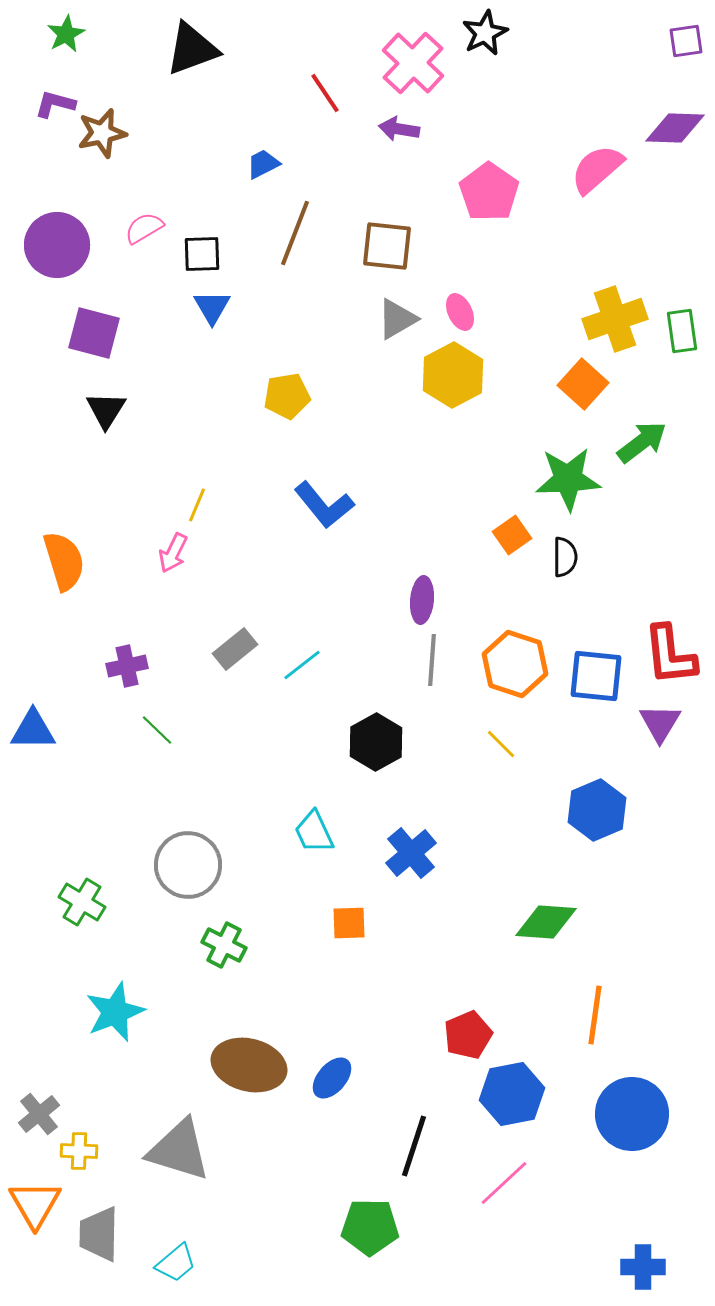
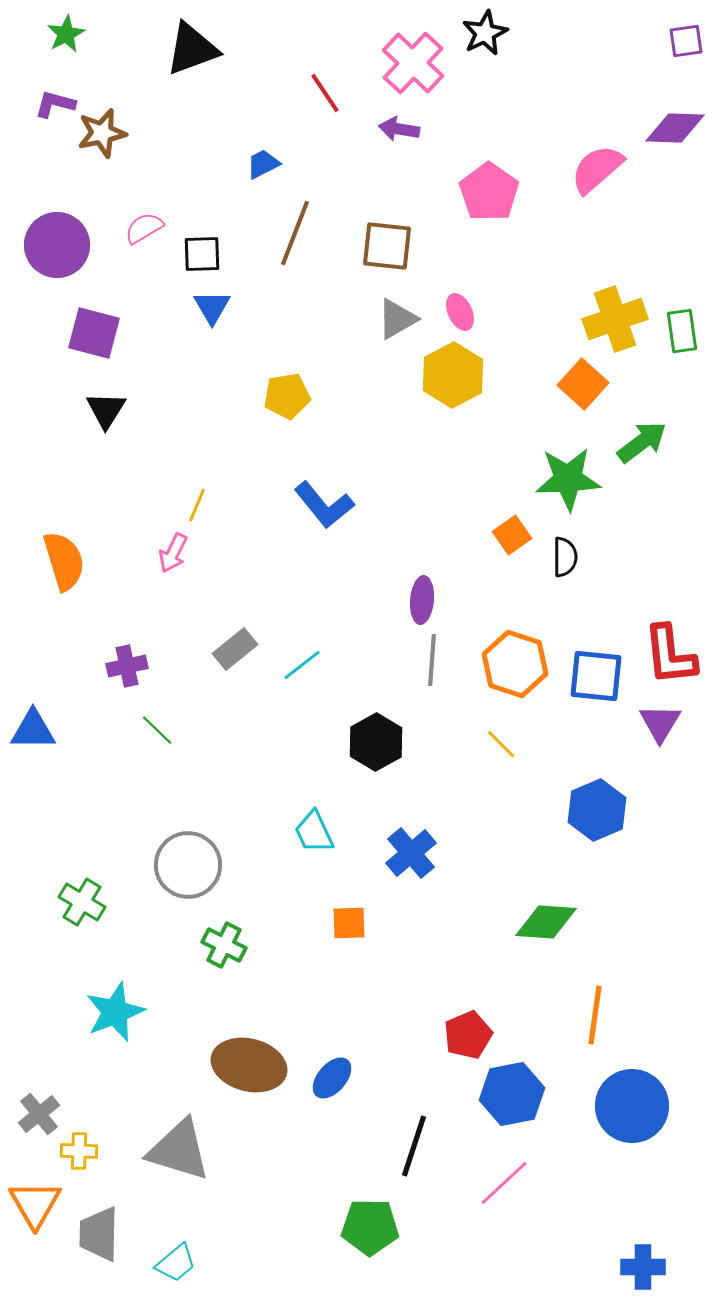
blue circle at (632, 1114): moved 8 px up
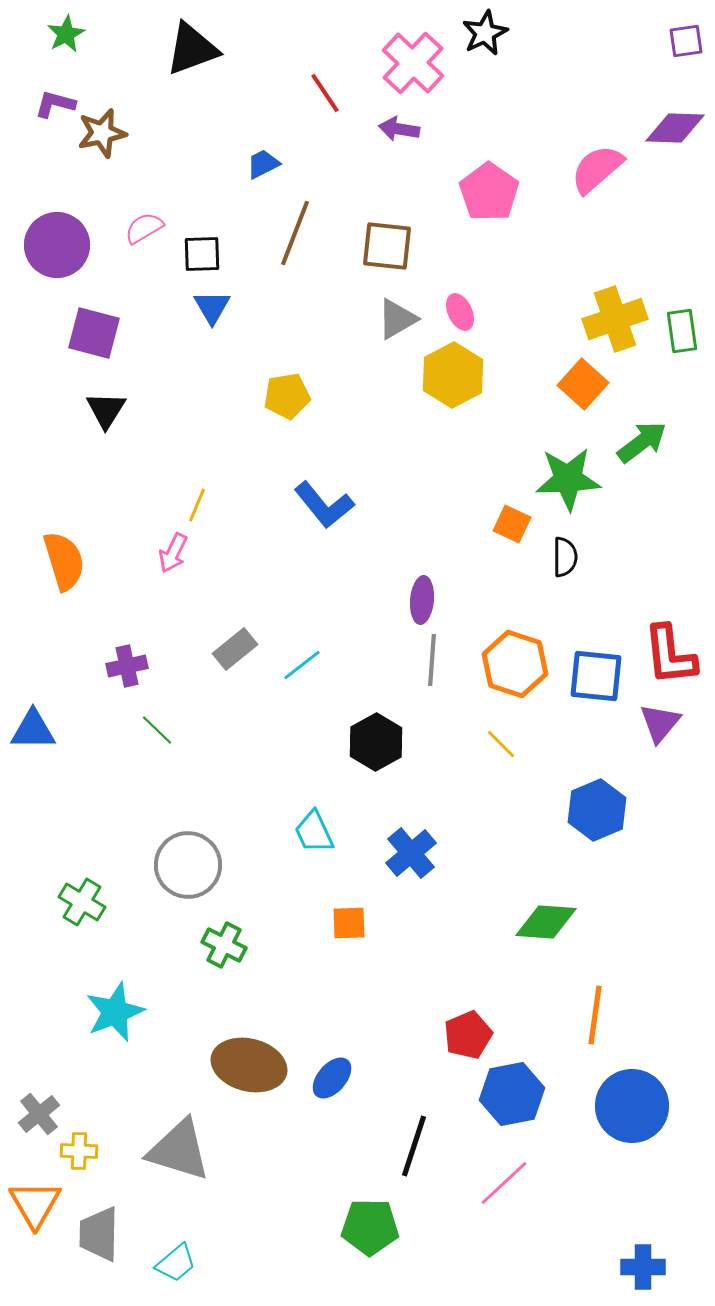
orange square at (512, 535): moved 11 px up; rotated 30 degrees counterclockwise
purple triangle at (660, 723): rotated 9 degrees clockwise
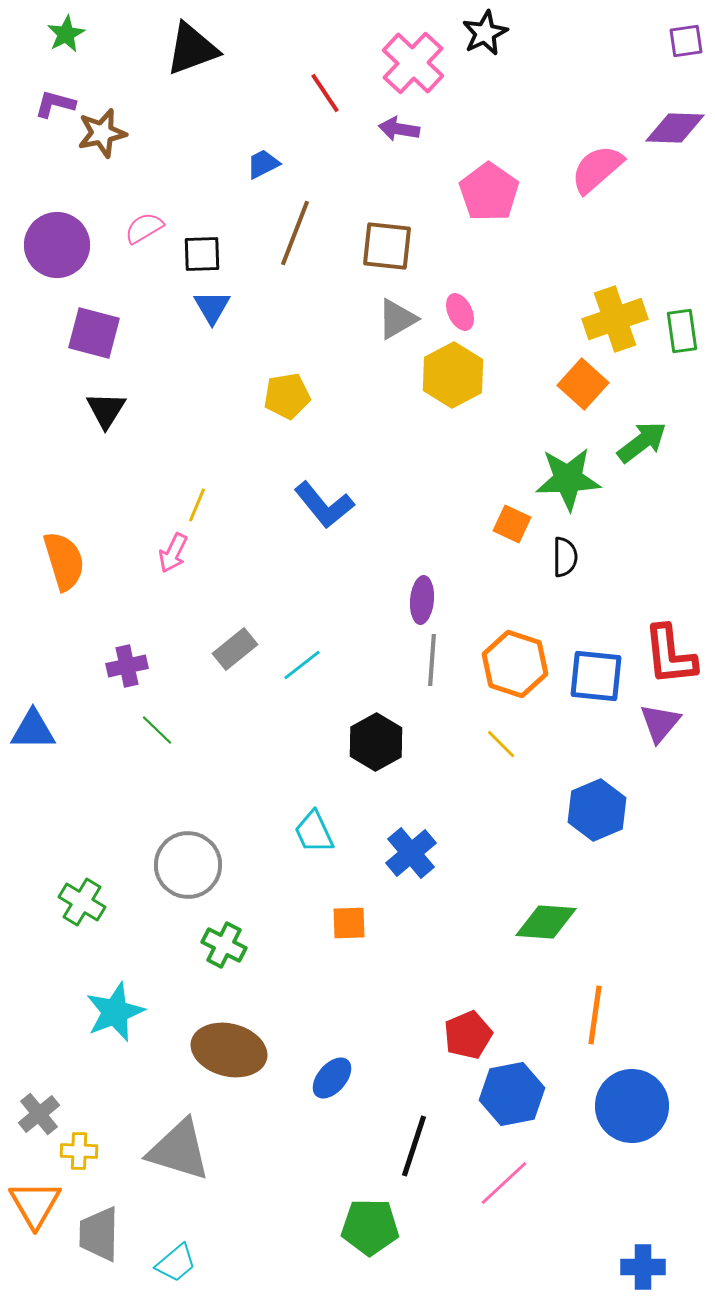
brown ellipse at (249, 1065): moved 20 px left, 15 px up
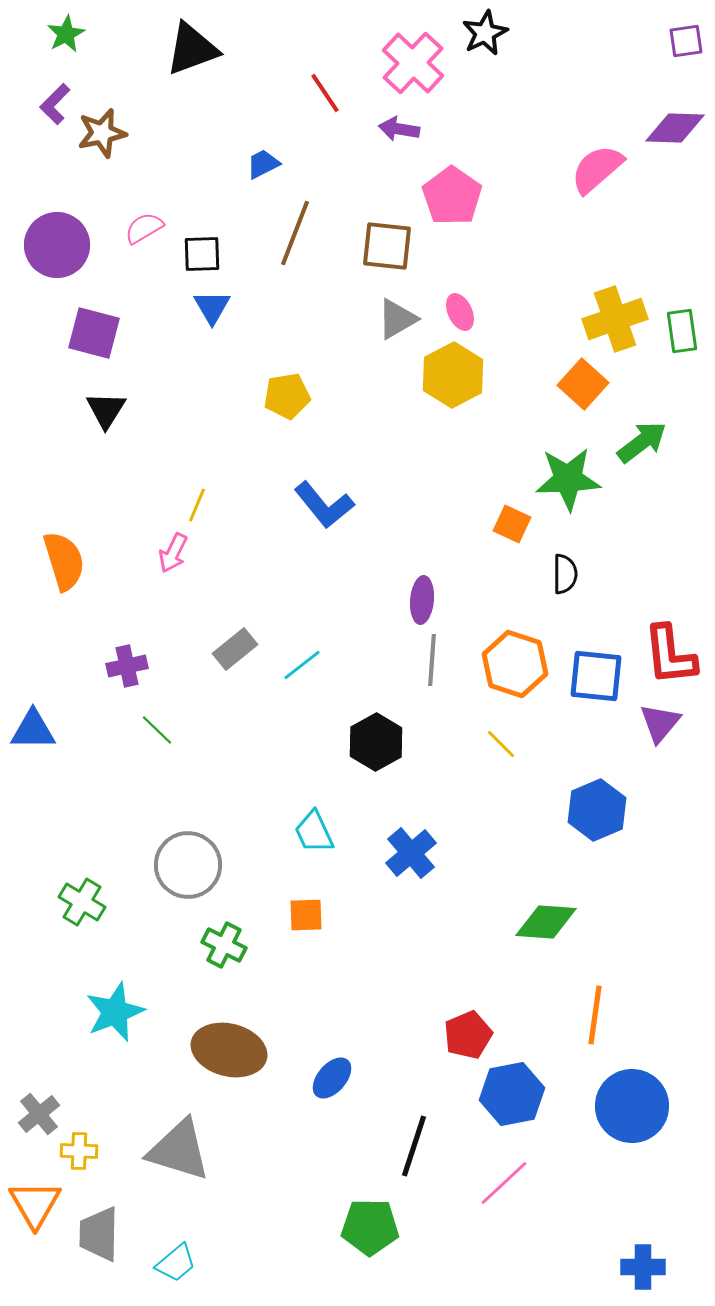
purple L-shape at (55, 104): rotated 60 degrees counterclockwise
pink pentagon at (489, 192): moved 37 px left, 4 px down
black semicircle at (565, 557): moved 17 px down
orange square at (349, 923): moved 43 px left, 8 px up
